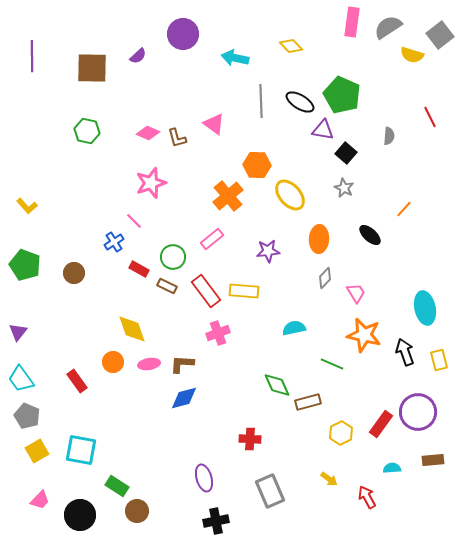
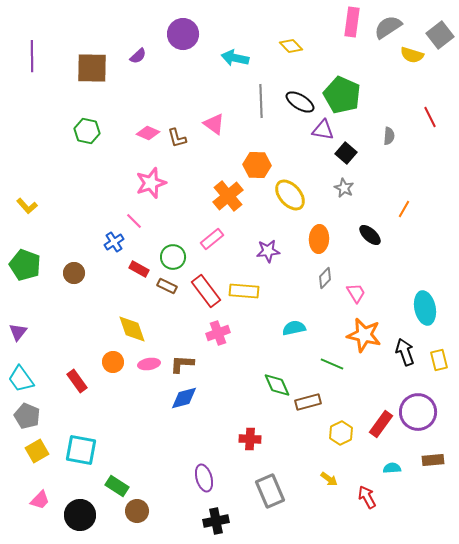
orange line at (404, 209): rotated 12 degrees counterclockwise
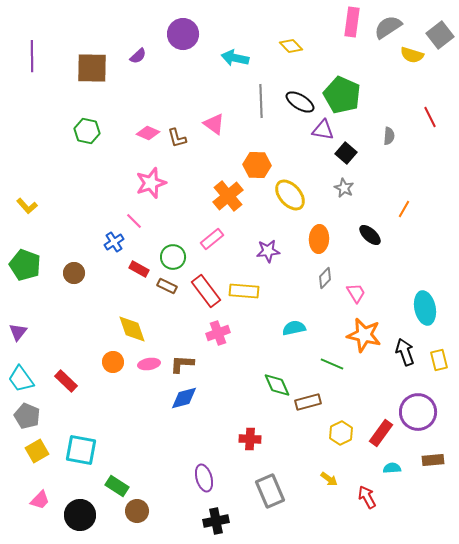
red rectangle at (77, 381): moved 11 px left; rotated 10 degrees counterclockwise
red rectangle at (381, 424): moved 9 px down
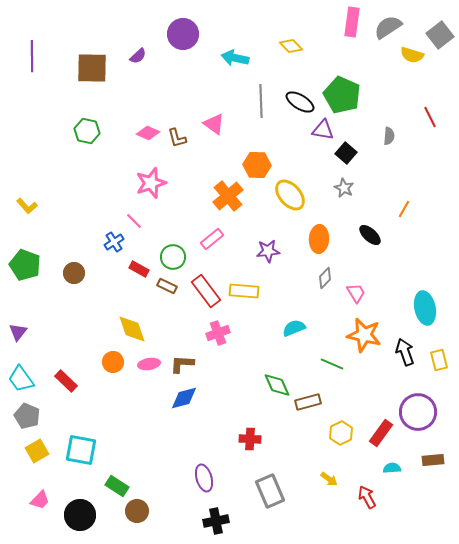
cyan semicircle at (294, 328): rotated 10 degrees counterclockwise
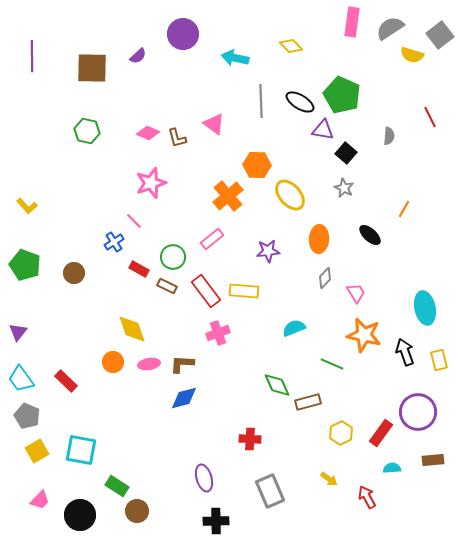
gray semicircle at (388, 27): moved 2 px right, 1 px down
black cross at (216, 521): rotated 10 degrees clockwise
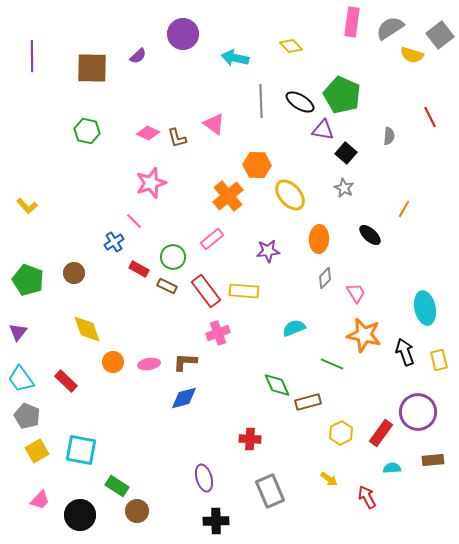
green pentagon at (25, 265): moved 3 px right, 15 px down
yellow diamond at (132, 329): moved 45 px left
brown L-shape at (182, 364): moved 3 px right, 2 px up
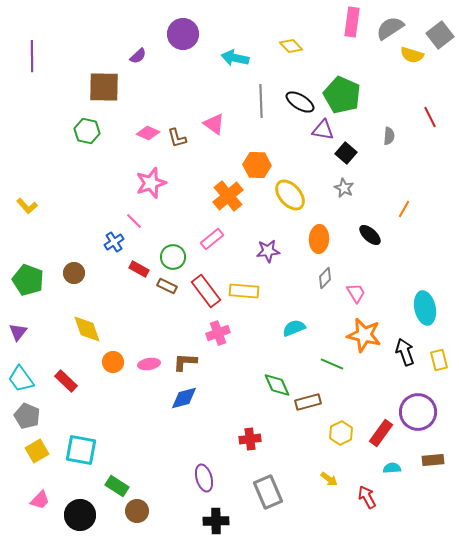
brown square at (92, 68): moved 12 px right, 19 px down
red cross at (250, 439): rotated 10 degrees counterclockwise
gray rectangle at (270, 491): moved 2 px left, 1 px down
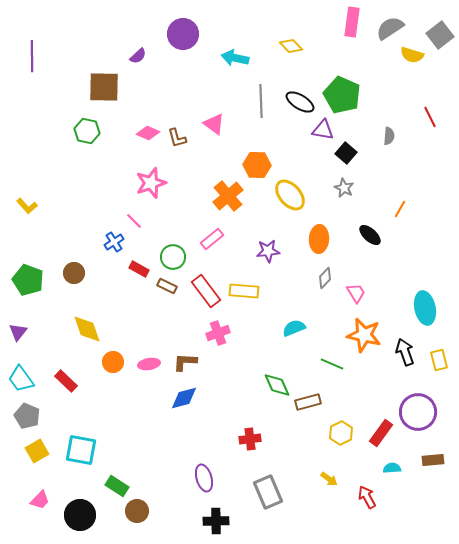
orange line at (404, 209): moved 4 px left
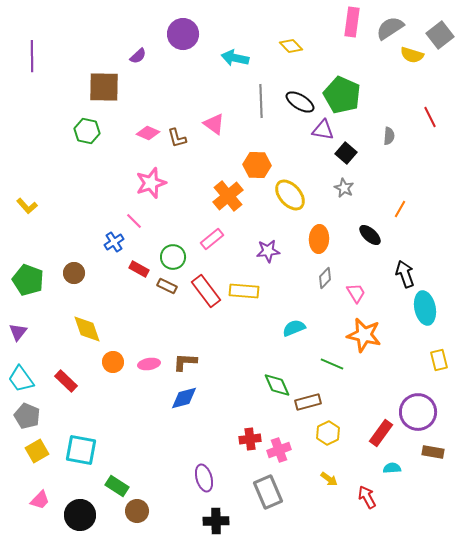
pink cross at (218, 333): moved 61 px right, 117 px down
black arrow at (405, 352): moved 78 px up
yellow hexagon at (341, 433): moved 13 px left
brown rectangle at (433, 460): moved 8 px up; rotated 15 degrees clockwise
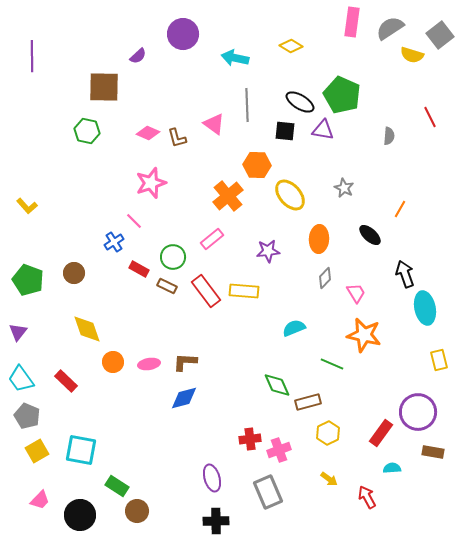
yellow diamond at (291, 46): rotated 15 degrees counterclockwise
gray line at (261, 101): moved 14 px left, 4 px down
black square at (346, 153): moved 61 px left, 22 px up; rotated 35 degrees counterclockwise
purple ellipse at (204, 478): moved 8 px right
